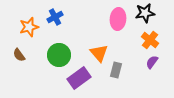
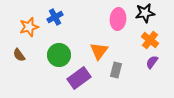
orange triangle: moved 2 px up; rotated 18 degrees clockwise
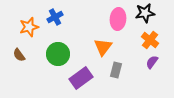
orange triangle: moved 4 px right, 4 px up
green circle: moved 1 px left, 1 px up
purple rectangle: moved 2 px right
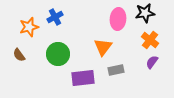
gray rectangle: rotated 63 degrees clockwise
purple rectangle: moved 2 px right; rotated 30 degrees clockwise
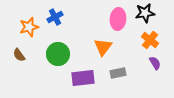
purple semicircle: moved 3 px right, 1 px down; rotated 112 degrees clockwise
gray rectangle: moved 2 px right, 3 px down
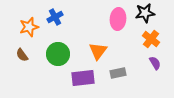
orange cross: moved 1 px right, 1 px up
orange triangle: moved 5 px left, 4 px down
brown semicircle: moved 3 px right
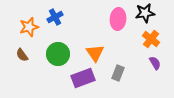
orange triangle: moved 3 px left, 2 px down; rotated 12 degrees counterclockwise
gray rectangle: rotated 56 degrees counterclockwise
purple rectangle: rotated 15 degrees counterclockwise
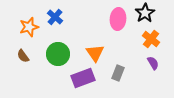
black star: rotated 24 degrees counterclockwise
blue cross: rotated 21 degrees counterclockwise
brown semicircle: moved 1 px right, 1 px down
purple semicircle: moved 2 px left
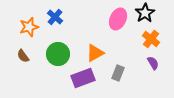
pink ellipse: rotated 20 degrees clockwise
orange triangle: rotated 36 degrees clockwise
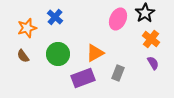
orange star: moved 2 px left, 1 px down
